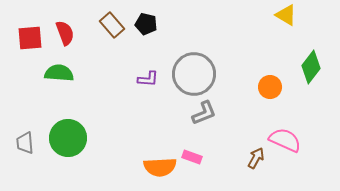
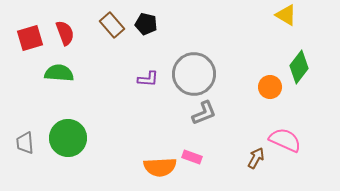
red square: rotated 12 degrees counterclockwise
green diamond: moved 12 px left
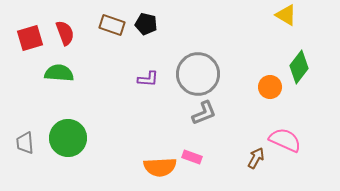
brown rectangle: rotated 30 degrees counterclockwise
gray circle: moved 4 px right
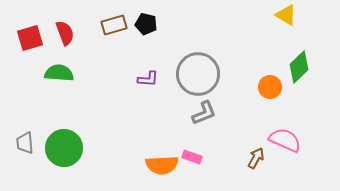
brown rectangle: moved 2 px right; rotated 35 degrees counterclockwise
green diamond: rotated 8 degrees clockwise
green circle: moved 4 px left, 10 px down
orange semicircle: moved 2 px right, 2 px up
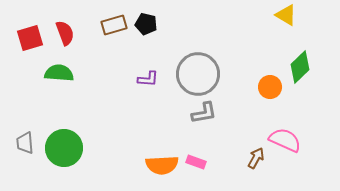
green diamond: moved 1 px right
gray L-shape: rotated 12 degrees clockwise
pink rectangle: moved 4 px right, 5 px down
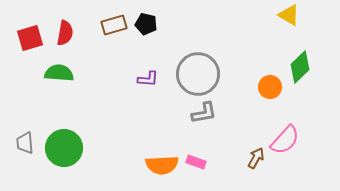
yellow triangle: moved 3 px right
red semicircle: rotated 30 degrees clockwise
pink semicircle: rotated 108 degrees clockwise
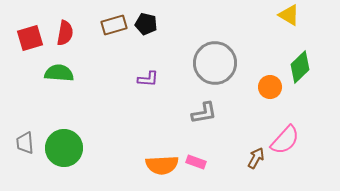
gray circle: moved 17 px right, 11 px up
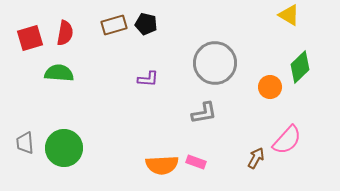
pink semicircle: moved 2 px right
